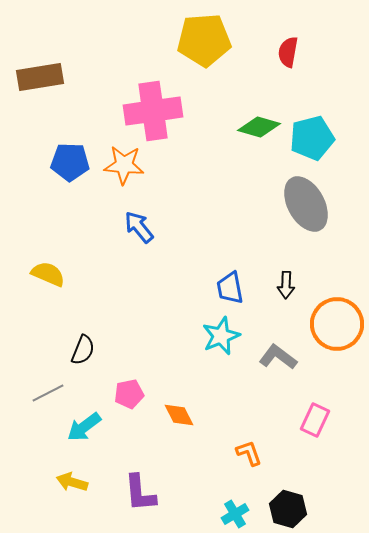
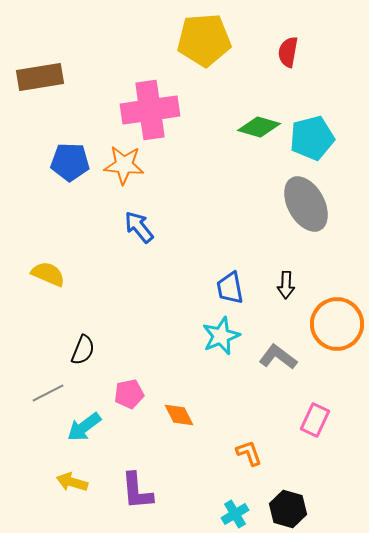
pink cross: moved 3 px left, 1 px up
purple L-shape: moved 3 px left, 2 px up
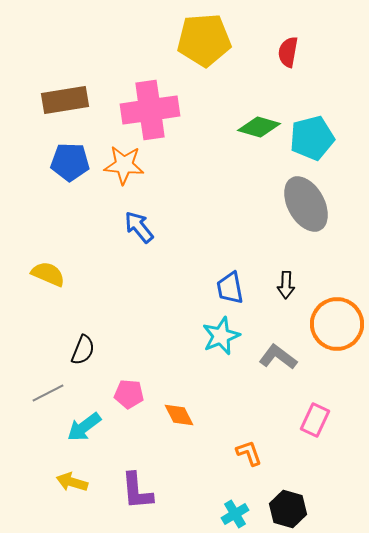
brown rectangle: moved 25 px right, 23 px down
pink pentagon: rotated 16 degrees clockwise
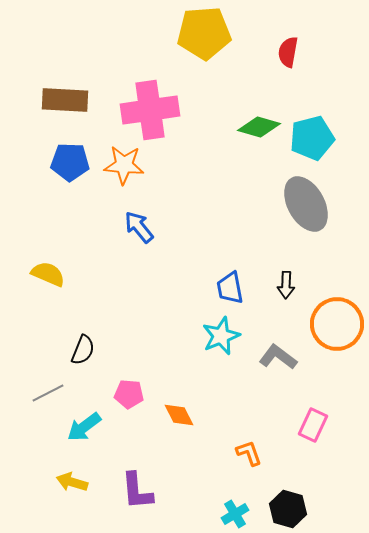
yellow pentagon: moved 7 px up
brown rectangle: rotated 12 degrees clockwise
pink rectangle: moved 2 px left, 5 px down
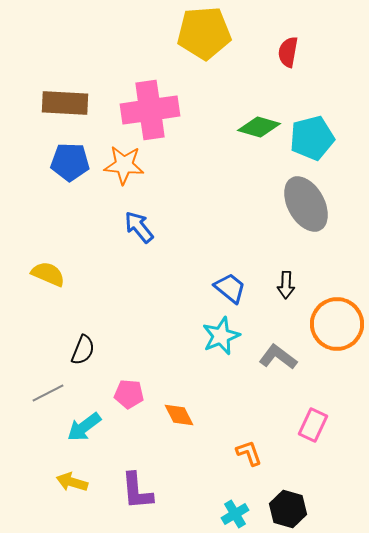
brown rectangle: moved 3 px down
blue trapezoid: rotated 140 degrees clockwise
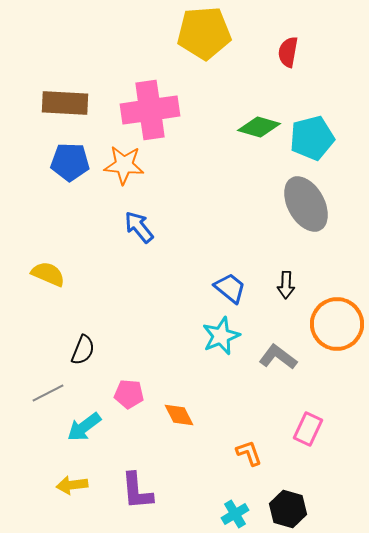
pink rectangle: moved 5 px left, 4 px down
yellow arrow: moved 3 px down; rotated 24 degrees counterclockwise
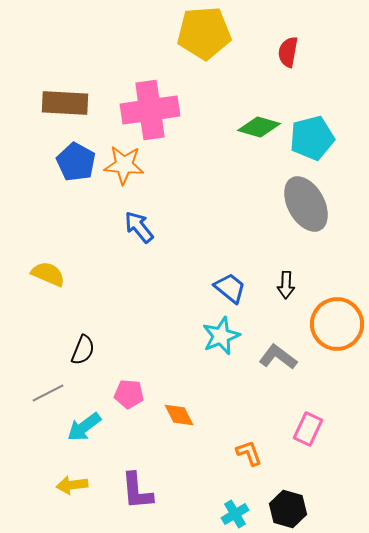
blue pentagon: moved 6 px right; rotated 27 degrees clockwise
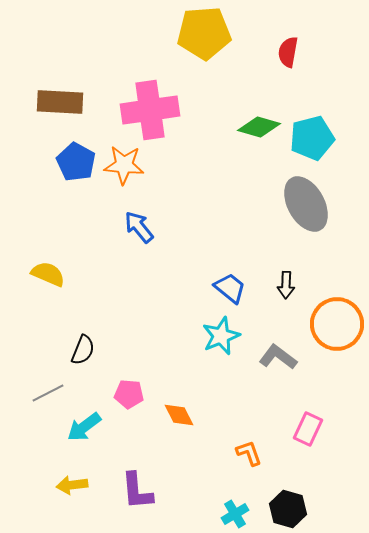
brown rectangle: moved 5 px left, 1 px up
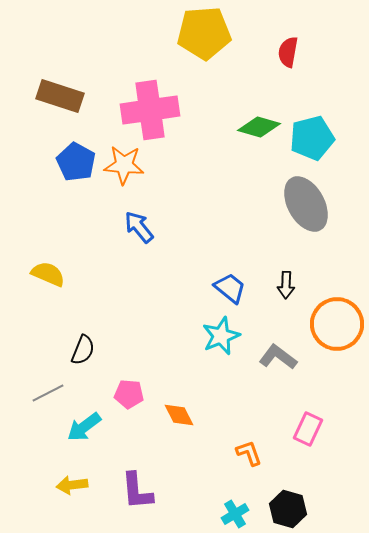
brown rectangle: moved 6 px up; rotated 15 degrees clockwise
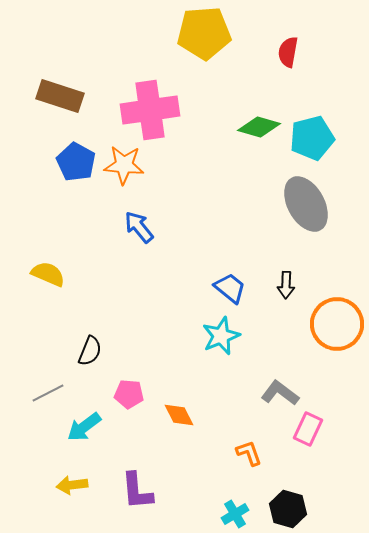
black semicircle: moved 7 px right, 1 px down
gray L-shape: moved 2 px right, 36 px down
